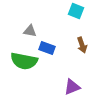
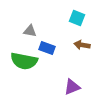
cyan square: moved 1 px right, 7 px down
brown arrow: rotated 119 degrees clockwise
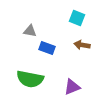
green semicircle: moved 6 px right, 18 px down
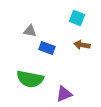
purple triangle: moved 8 px left, 7 px down
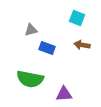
gray triangle: moved 1 px right, 1 px up; rotated 24 degrees counterclockwise
purple triangle: rotated 18 degrees clockwise
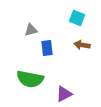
blue rectangle: rotated 63 degrees clockwise
purple triangle: rotated 24 degrees counterclockwise
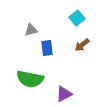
cyan square: rotated 28 degrees clockwise
brown arrow: rotated 49 degrees counterclockwise
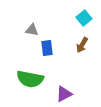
cyan square: moved 7 px right
gray triangle: moved 1 px right; rotated 24 degrees clockwise
brown arrow: rotated 21 degrees counterclockwise
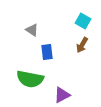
cyan square: moved 1 px left, 3 px down; rotated 21 degrees counterclockwise
gray triangle: rotated 24 degrees clockwise
blue rectangle: moved 4 px down
purple triangle: moved 2 px left, 1 px down
